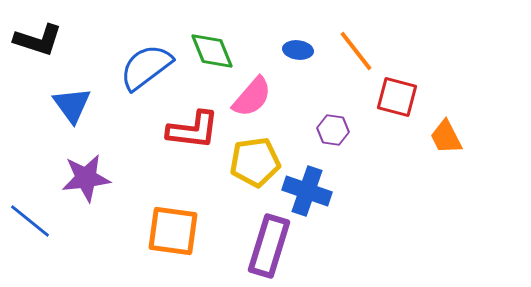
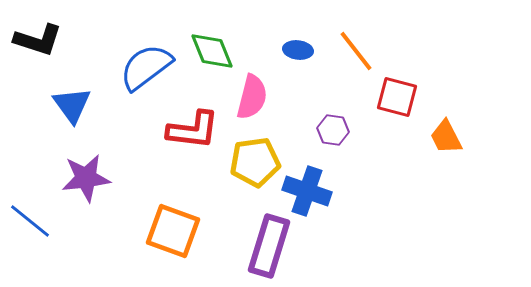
pink semicircle: rotated 27 degrees counterclockwise
orange square: rotated 12 degrees clockwise
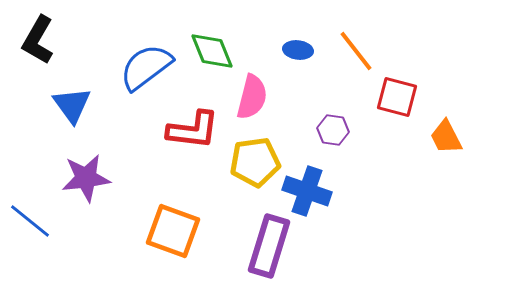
black L-shape: rotated 102 degrees clockwise
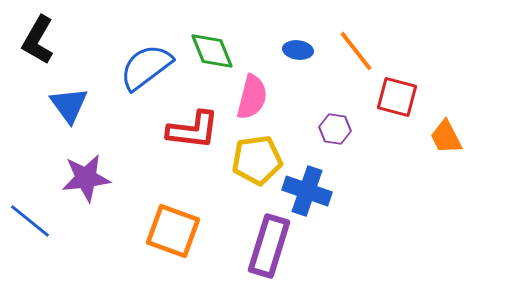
blue triangle: moved 3 px left
purple hexagon: moved 2 px right, 1 px up
yellow pentagon: moved 2 px right, 2 px up
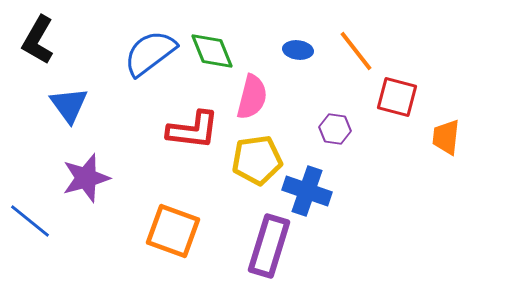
blue semicircle: moved 4 px right, 14 px up
orange trapezoid: rotated 33 degrees clockwise
purple star: rotated 9 degrees counterclockwise
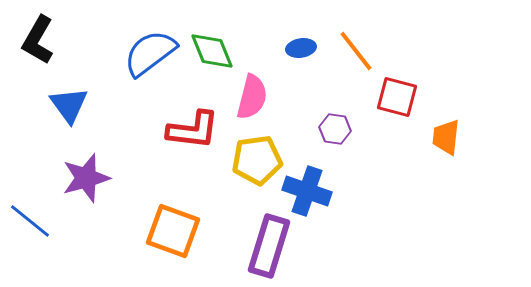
blue ellipse: moved 3 px right, 2 px up; rotated 16 degrees counterclockwise
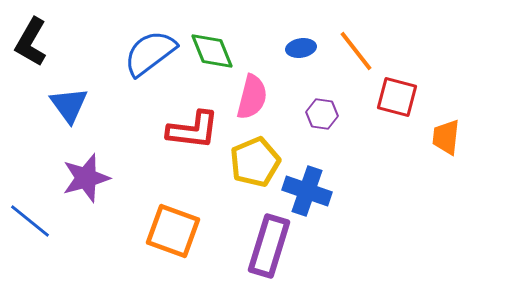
black L-shape: moved 7 px left, 2 px down
purple hexagon: moved 13 px left, 15 px up
yellow pentagon: moved 2 px left, 2 px down; rotated 15 degrees counterclockwise
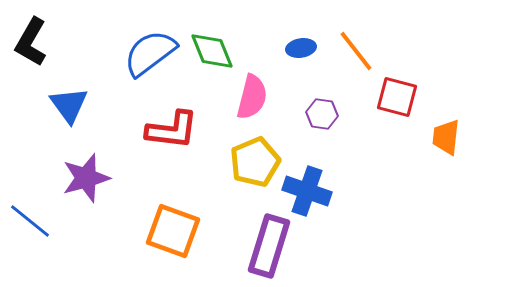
red L-shape: moved 21 px left
